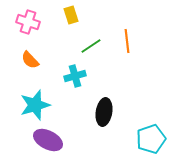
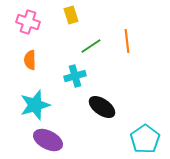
orange semicircle: rotated 42 degrees clockwise
black ellipse: moved 2 px left, 5 px up; rotated 64 degrees counterclockwise
cyan pentagon: moved 6 px left; rotated 16 degrees counterclockwise
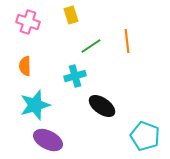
orange semicircle: moved 5 px left, 6 px down
black ellipse: moved 1 px up
cyan pentagon: moved 3 px up; rotated 16 degrees counterclockwise
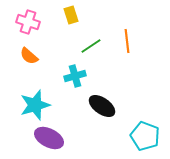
orange semicircle: moved 4 px right, 10 px up; rotated 48 degrees counterclockwise
purple ellipse: moved 1 px right, 2 px up
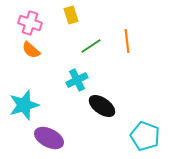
pink cross: moved 2 px right, 1 px down
orange semicircle: moved 2 px right, 6 px up
cyan cross: moved 2 px right, 4 px down; rotated 10 degrees counterclockwise
cyan star: moved 11 px left
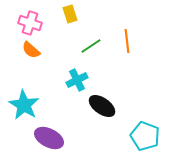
yellow rectangle: moved 1 px left, 1 px up
cyan star: rotated 24 degrees counterclockwise
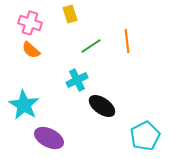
cyan pentagon: rotated 24 degrees clockwise
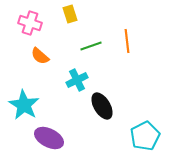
green line: rotated 15 degrees clockwise
orange semicircle: moved 9 px right, 6 px down
black ellipse: rotated 24 degrees clockwise
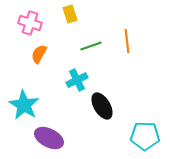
orange semicircle: moved 1 px left, 2 px up; rotated 78 degrees clockwise
cyan pentagon: rotated 28 degrees clockwise
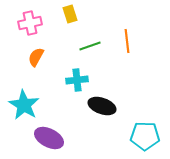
pink cross: rotated 30 degrees counterclockwise
green line: moved 1 px left
orange semicircle: moved 3 px left, 3 px down
cyan cross: rotated 20 degrees clockwise
black ellipse: rotated 40 degrees counterclockwise
